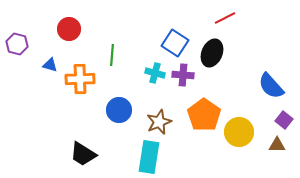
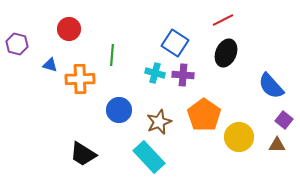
red line: moved 2 px left, 2 px down
black ellipse: moved 14 px right
yellow circle: moved 5 px down
cyan rectangle: rotated 52 degrees counterclockwise
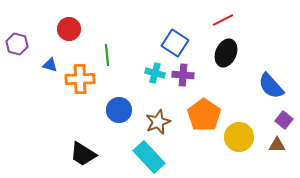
green line: moved 5 px left; rotated 10 degrees counterclockwise
brown star: moved 1 px left
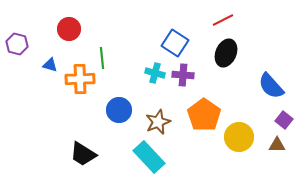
green line: moved 5 px left, 3 px down
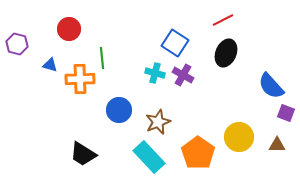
purple cross: rotated 25 degrees clockwise
orange pentagon: moved 6 px left, 38 px down
purple square: moved 2 px right, 7 px up; rotated 18 degrees counterclockwise
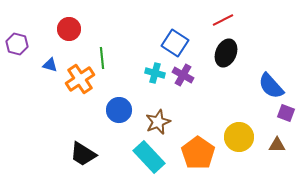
orange cross: rotated 32 degrees counterclockwise
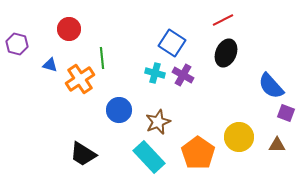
blue square: moved 3 px left
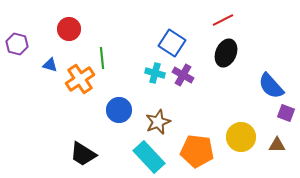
yellow circle: moved 2 px right
orange pentagon: moved 1 px left, 2 px up; rotated 28 degrees counterclockwise
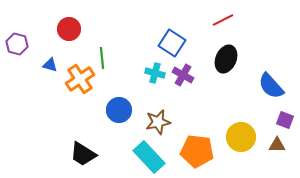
black ellipse: moved 6 px down
purple square: moved 1 px left, 7 px down
brown star: rotated 10 degrees clockwise
